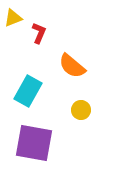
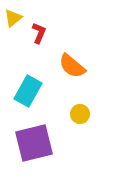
yellow triangle: rotated 18 degrees counterclockwise
yellow circle: moved 1 px left, 4 px down
purple square: rotated 24 degrees counterclockwise
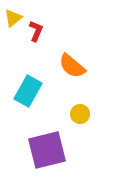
red L-shape: moved 3 px left, 2 px up
purple square: moved 13 px right, 7 px down
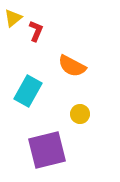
orange semicircle: rotated 12 degrees counterclockwise
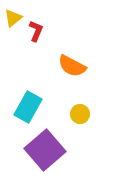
cyan rectangle: moved 16 px down
purple square: moved 2 px left; rotated 27 degrees counterclockwise
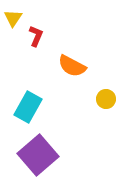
yellow triangle: rotated 18 degrees counterclockwise
red L-shape: moved 5 px down
yellow circle: moved 26 px right, 15 px up
purple square: moved 7 px left, 5 px down
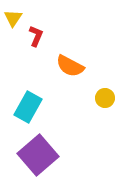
orange semicircle: moved 2 px left
yellow circle: moved 1 px left, 1 px up
